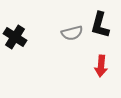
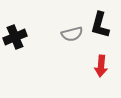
gray semicircle: moved 1 px down
black cross: rotated 35 degrees clockwise
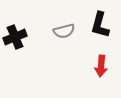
gray semicircle: moved 8 px left, 3 px up
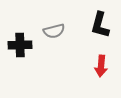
gray semicircle: moved 10 px left
black cross: moved 5 px right, 8 px down; rotated 20 degrees clockwise
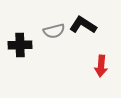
black L-shape: moved 17 px left; rotated 108 degrees clockwise
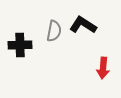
gray semicircle: rotated 65 degrees counterclockwise
red arrow: moved 2 px right, 2 px down
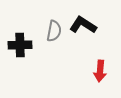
red arrow: moved 3 px left, 3 px down
